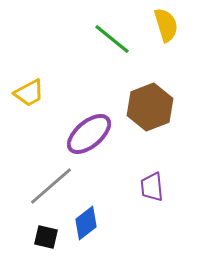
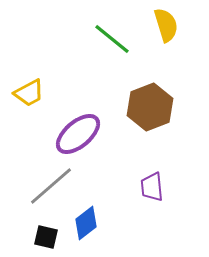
purple ellipse: moved 11 px left
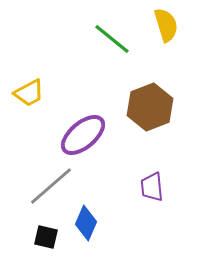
purple ellipse: moved 5 px right, 1 px down
blue diamond: rotated 28 degrees counterclockwise
